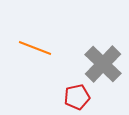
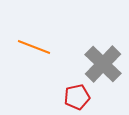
orange line: moved 1 px left, 1 px up
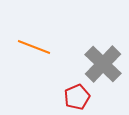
red pentagon: rotated 10 degrees counterclockwise
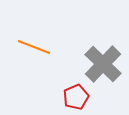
red pentagon: moved 1 px left
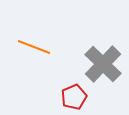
red pentagon: moved 2 px left
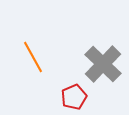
orange line: moved 1 px left, 10 px down; rotated 40 degrees clockwise
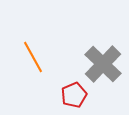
red pentagon: moved 2 px up
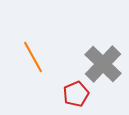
red pentagon: moved 2 px right, 1 px up
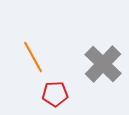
red pentagon: moved 21 px left; rotated 20 degrees clockwise
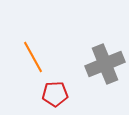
gray cross: moved 2 px right; rotated 24 degrees clockwise
